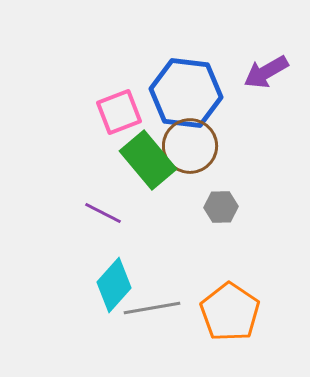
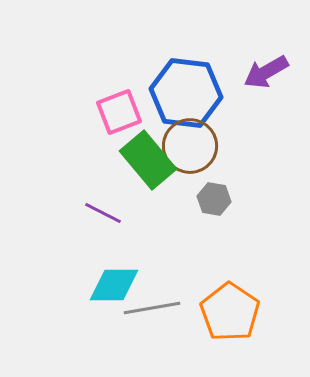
gray hexagon: moved 7 px left, 8 px up; rotated 12 degrees clockwise
cyan diamond: rotated 48 degrees clockwise
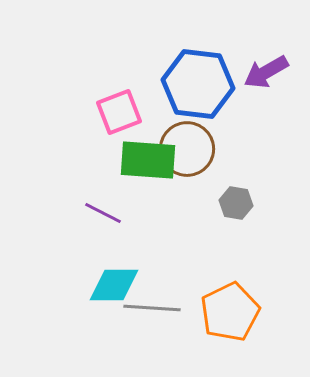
blue hexagon: moved 12 px right, 9 px up
brown circle: moved 3 px left, 3 px down
green rectangle: rotated 46 degrees counterclockwise
gray hexagon: moved 22 px right, 4 px down
gray line: rotated 14 degrees clockwise
orange pentagon: rotated 12 degrees clockwise
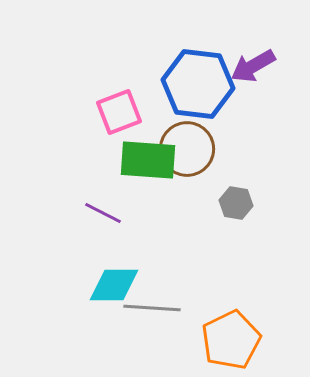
purple arrow: moved 13 px left, 6 px up
orange pentagon: moved 1 px right, 28 px down
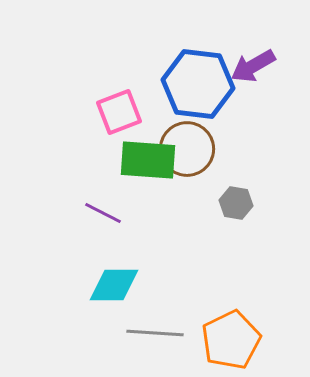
gray line: moved 3 px right, 25 px down
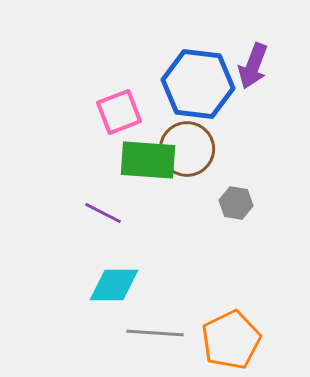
purple arrow: rotated 39 degrees counterclockwise
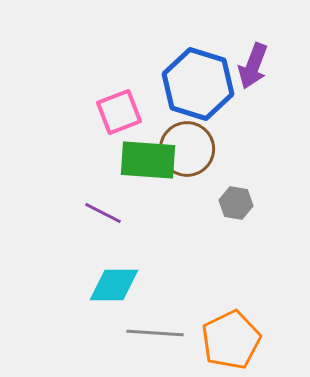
blue hexagon: rotated 10 degrees clockwise
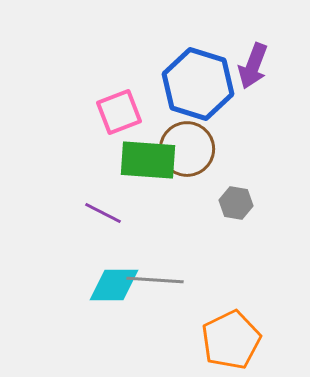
gray line: moved 53 px up
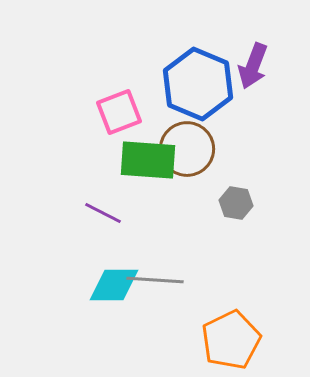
blue hexagon: rotated 6 degrees clockwise
